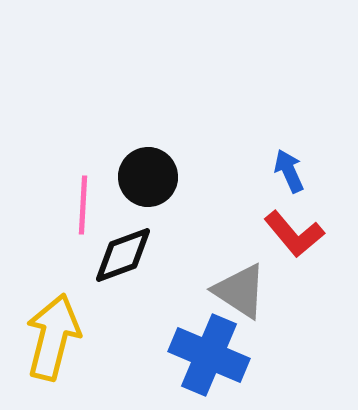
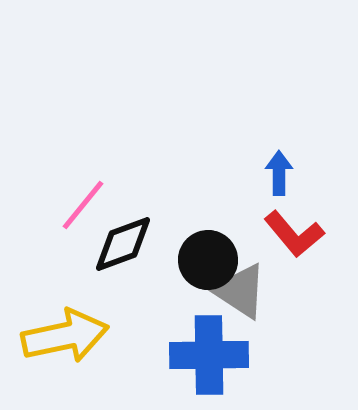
blue arrow: moved 10 px left, 2 px down; rotated 24 degrees clockwise
black circle: moved 60 px right, 83 px down
pink line: rotated 36 degrees clockwise
black diamond: moved 11 px up
yellow arrow: moved 12 px right, 1 px up; rotated 64 degrees clockwise
blue cross: rotated 24 degrees counterclockwise
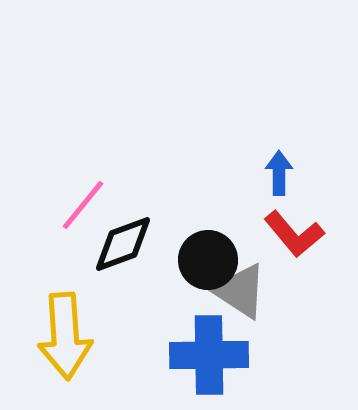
yellow arrow: rotated 98 degrees clockwise
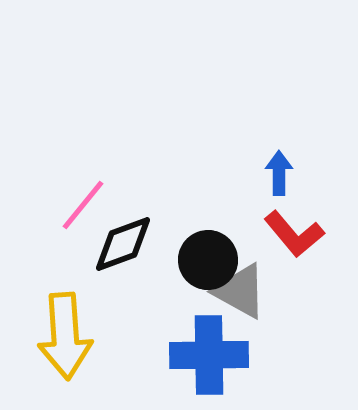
gray triangle: rotated 4 degrees counterclockwise
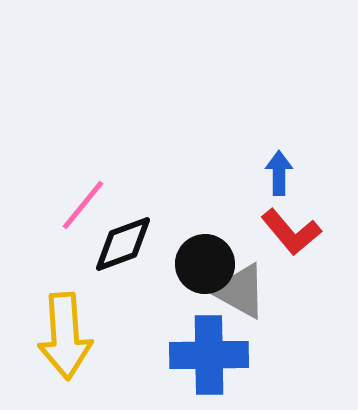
red L-shape: moved 3 px left, 2 px up
black circle: moved 3 px left, 4 px down
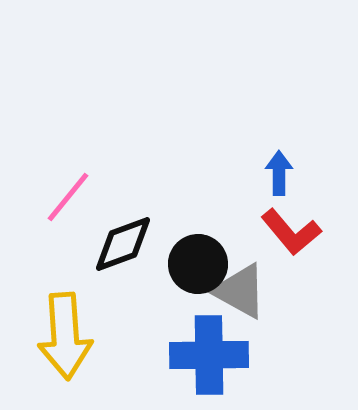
pink line: moved 15 px left, 8 px up
black circle: moved 7 px left
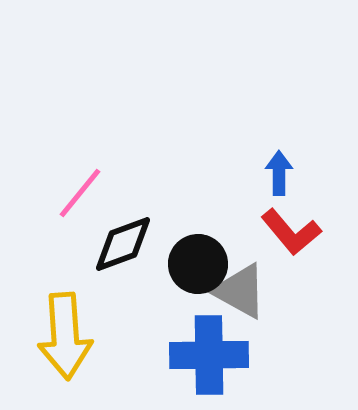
pink line: moved 12 px right, 4 px up
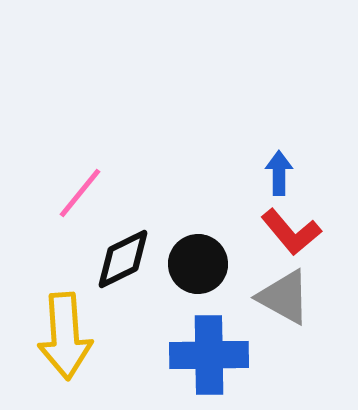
black diamond: moved 15 px down; rotated 6 degrees counterclockwise
gray triangle: moved 44 px right, 6 px down
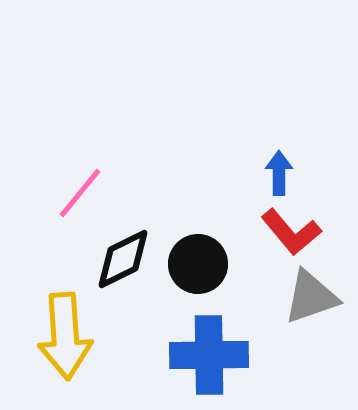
gray triangle: moved 27 px right; rotated 48 degrees counterclockwise
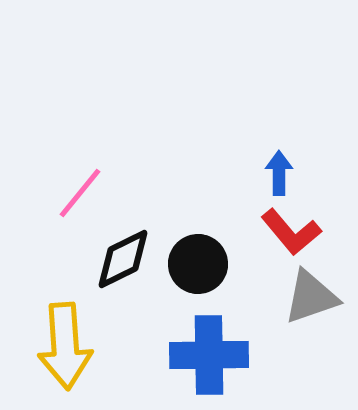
yellow arrow: moved 10 px down
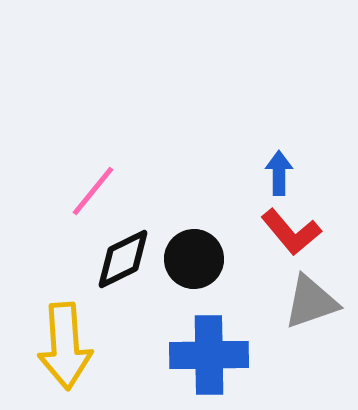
pink line: moved 13 px right, 2 px up
black circle: moved 4 px left, 5 px up
gray triangle: moved 5 px down
